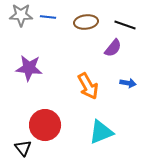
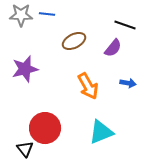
blue line: moved 1 px left, 3 px up
brown ellipse: moved 12 px left, 19 px down; rotated 20 degrees counterclockwise
purple star: moved 4 px left, 1 px down; rotated 20 degrees counterclockwise
red circle: moved 3 px down
black triangle: moved 2 px right, 1 px down
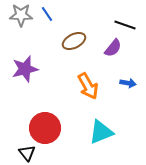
blue line: rotated 49 degrees clockwise
black triangle: moved 2 px right, 4 px down
